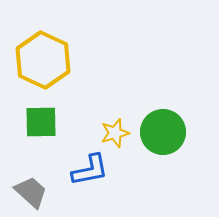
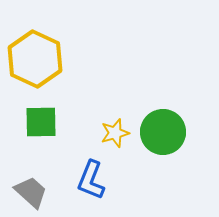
yellow hexagon: moved 8 px left, 1 px up
blue L-shape: moved 1 px right, 10 px down; rotated 123 degrees clockwise
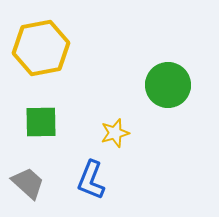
yellow hexagon: moved 6 px right, 11 px up; rotated 24 degrees clockwise
green circle: moved 5 px right, 47 px up
gray trapezoid: moved 3 px left, 9 px up
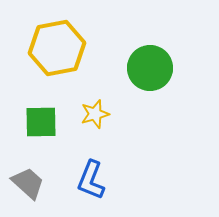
yellow hexagon: moved 16 px right
green circle: moved 18 px left, 17 px up
yellow star: moved 20 px left, 19 px up
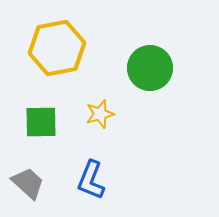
yellow star: moved 5 px right
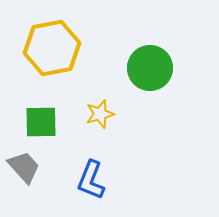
yellow hexagon: moved 5 px left
gray trapezoid: moved 4 px left, 16 px up; rotated 6 degrees clockwise
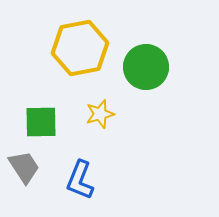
yellow hexagon: moved 28 px right
green circle: moved 4 px left, 1 px up
gray trapezoid: rotated 9 degrees clockwise
blue L-shape: moved 11 px left
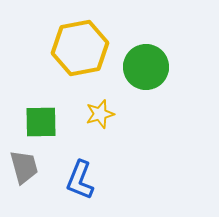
gray trapezoid: rotated 18 degrees clockwise
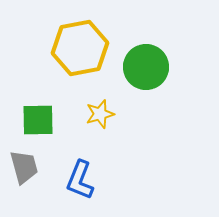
green square: moved 3 px left, 2 px up
